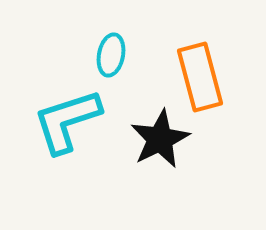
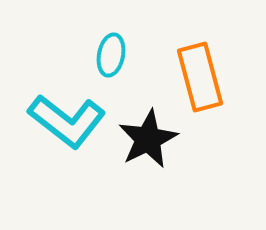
cyan L-shape: rotated 124 degrees counterclockwise
black star: moved 12 px left
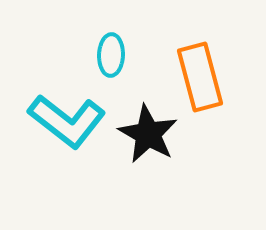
cyan ellipse: rotated 9 degrees counterclockwise
black star: moved 5 px up; rotated 16 degrees counterclockwise
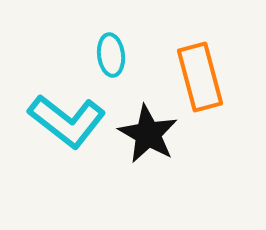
cyan ellipse: rotated 9 degrees counterclockwise
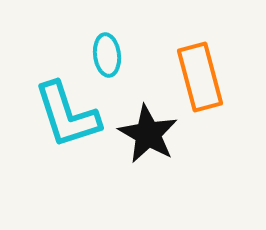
cyan ellipse: moved 4 px left
cyan L-shape: moved 6 px up; rotated 34 degrees clockwise
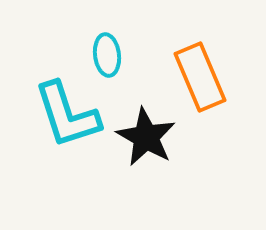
orange rectangle: rotated 8 degrees counterclockwise
black star: moved 2 px left, 3 px down
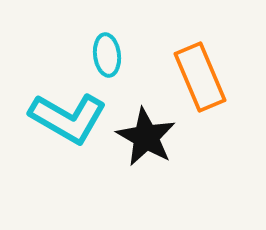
cyan L-shape: moved 1 px right, 3 px down; rotated 42 degrees counterclockwise
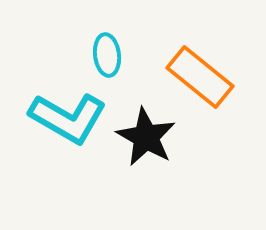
orange rectangle: rotated 28 degrees counterclockwise
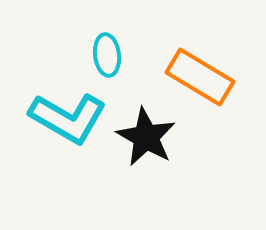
orange rectangle: rotated 8 degrees counterclockwise
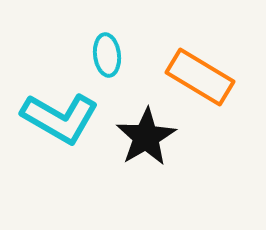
cyan L-shape: moved 8 px left
black star: rotated 12 degrees clockwise
